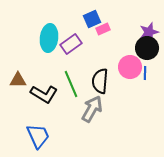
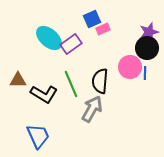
cyan ellipse: rotated 56 degrees counterclockwise
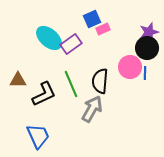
black L-shape: rotated 56 degrees counterclockwise
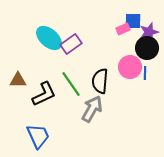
blue square: moved 41 px right, 2 px down; rotated 24 degrees clockwise
pink rectangle: moved 20 px right
green line: rotated 12 degrees counterclockwise
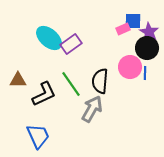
purple star: rotated 24 degrees counterclockwise
